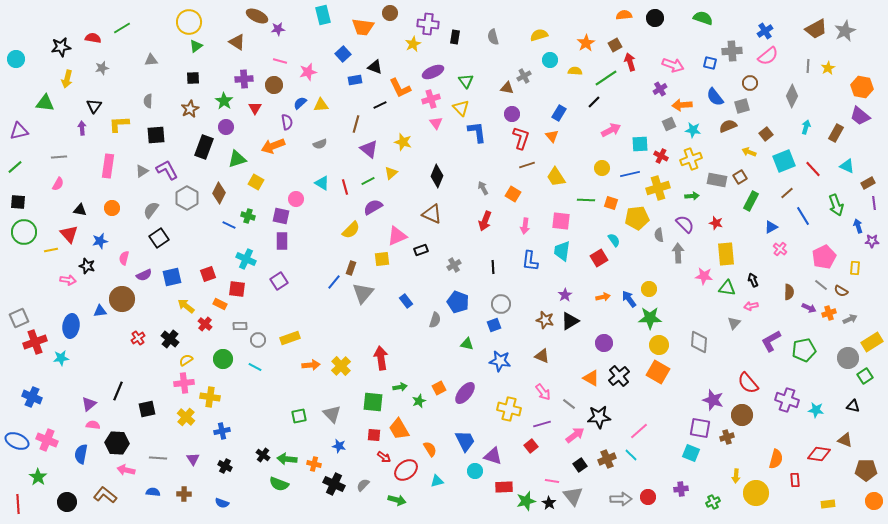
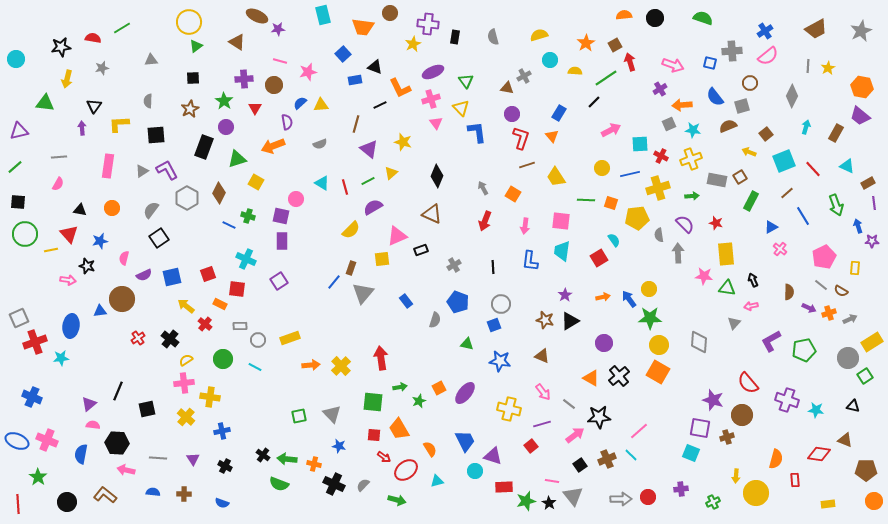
gray star at (845, 31): moved 16 px right
green circle at (24, 232): moved 1 px right, 2 px down
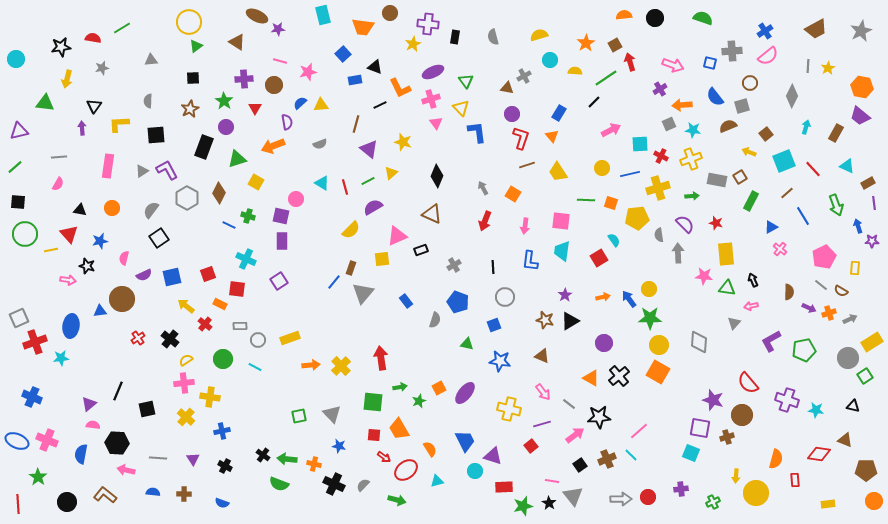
yellow trapezoid at (556, 177): moved 2 px right, 5 px up
gray circle at (501, 304): moved 4 px right, 7 px up
green star at (526, 501): moved 3 px left, 5 px down
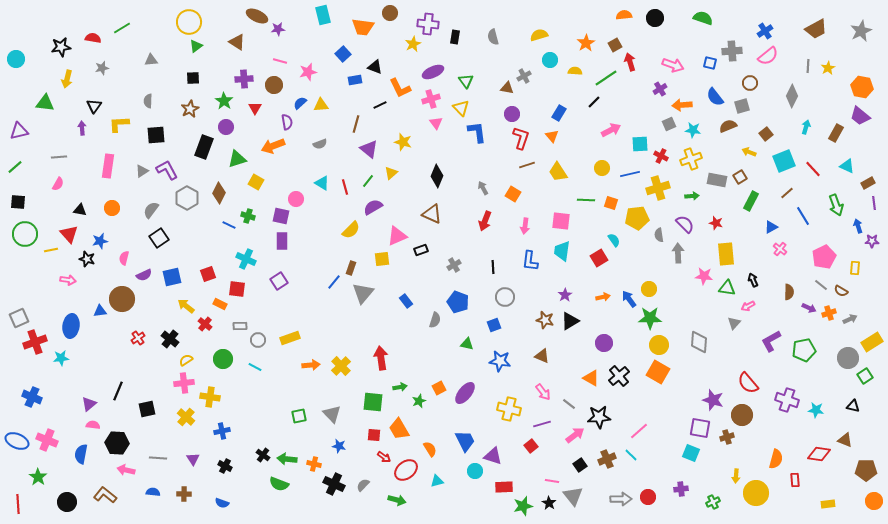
green line at (368, 181): rotated 24 degrees counterclockwise
black star at (87, 266): moved 7 px up
pink arrow at (751, 306): moved 3 px left; rotated 16 degrees counterclockwise
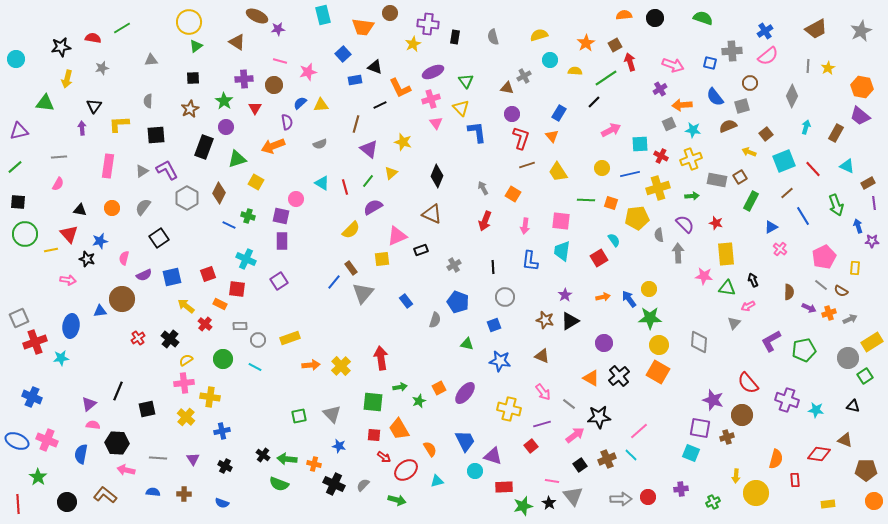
gray semicircle at (151, 210): moved 8 px left, 3 px up
brown rectangle at (351, 268): rotated 56 degrees counterclockwise
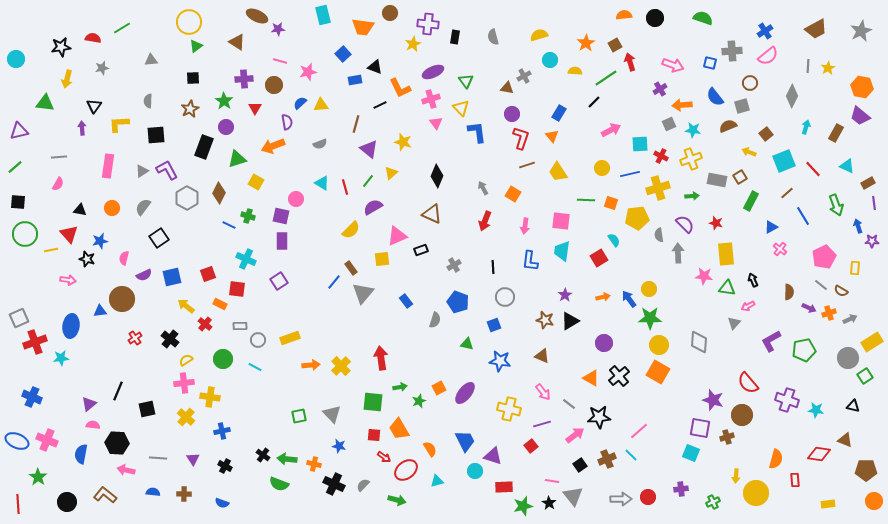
red cross at (138, 338): moved 3 px left
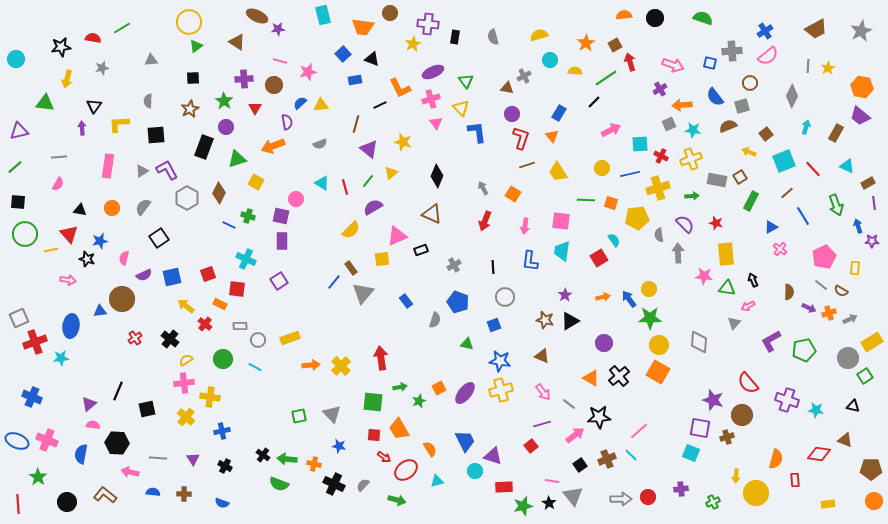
black triangle at (375, 67): moved 3 px left, 8 px up
yellow cross at (509, 409): moved 8 px left, 19 px up; rotated 30 degrees counterclockwise
pink arrow at (126, 470): moved 4 px right, 2 px down
brown pentagon at (866, 470): moved 5 px right, 1 px up
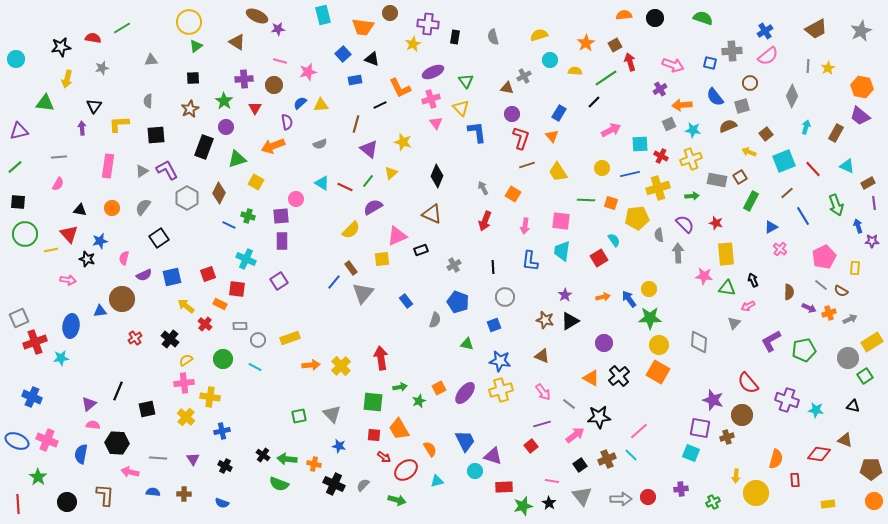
red line at (345, 187): rotated 49 degrees counterclockwise
purple square at (281, 216): rotated 18 degrees counterclockwise
brown L-shape at (105, 495): rotated 55 degrees clockwise
gray triangle at (573, 496): moved 9 px right
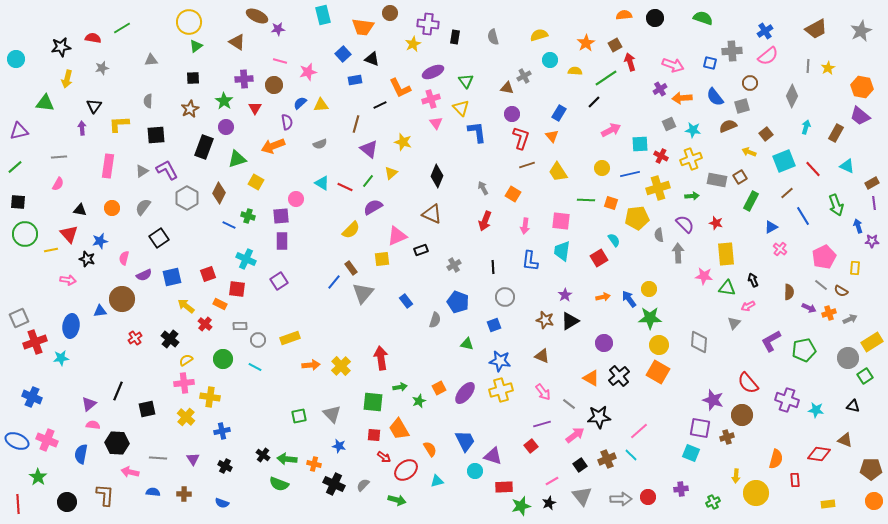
orange arrow at (682, 105): moved 7 px up
brown rectangle at (868, 183): moved 4 px right
pink line at (552, 481): rotated 40 degrees counterclockwise
black star at (549, 503): rotated 16 degrees clockwise
green star at (523, 506): moved 2 px left
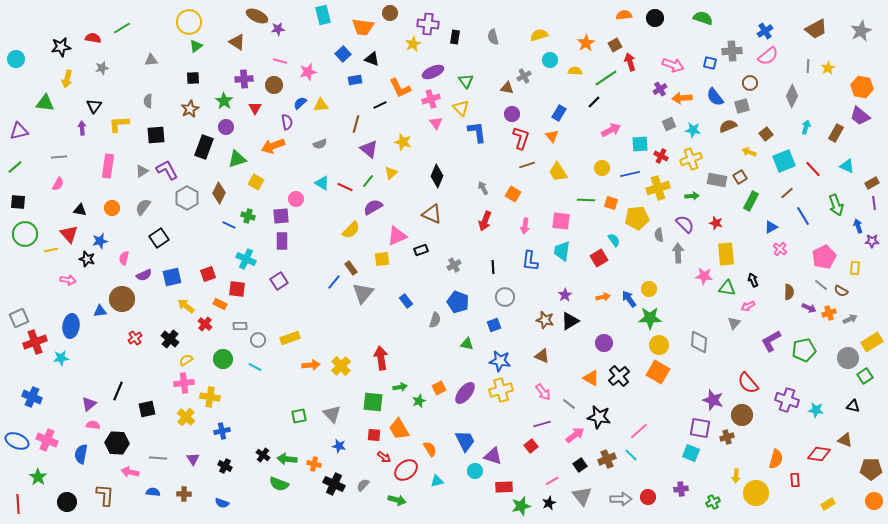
black star at (599, 417): rotated 15 degrees clockwise
yellow rectangle at (828, 504): rotated 24 degrees counterclockwise
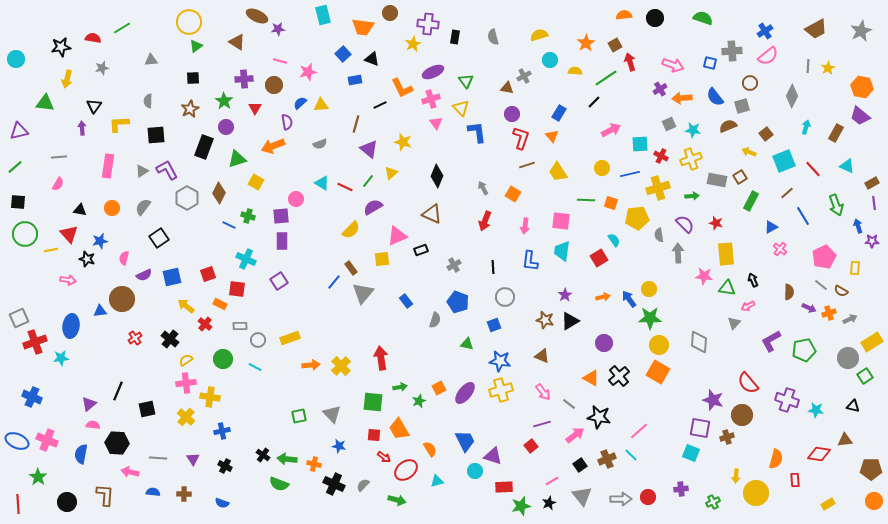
orange L-shape at (400, 88): moved 2 px right
pink cross at (184, 383): moved 2 px right
brown triangle at (845, 440): rotated 28 degrees counterclockwise
